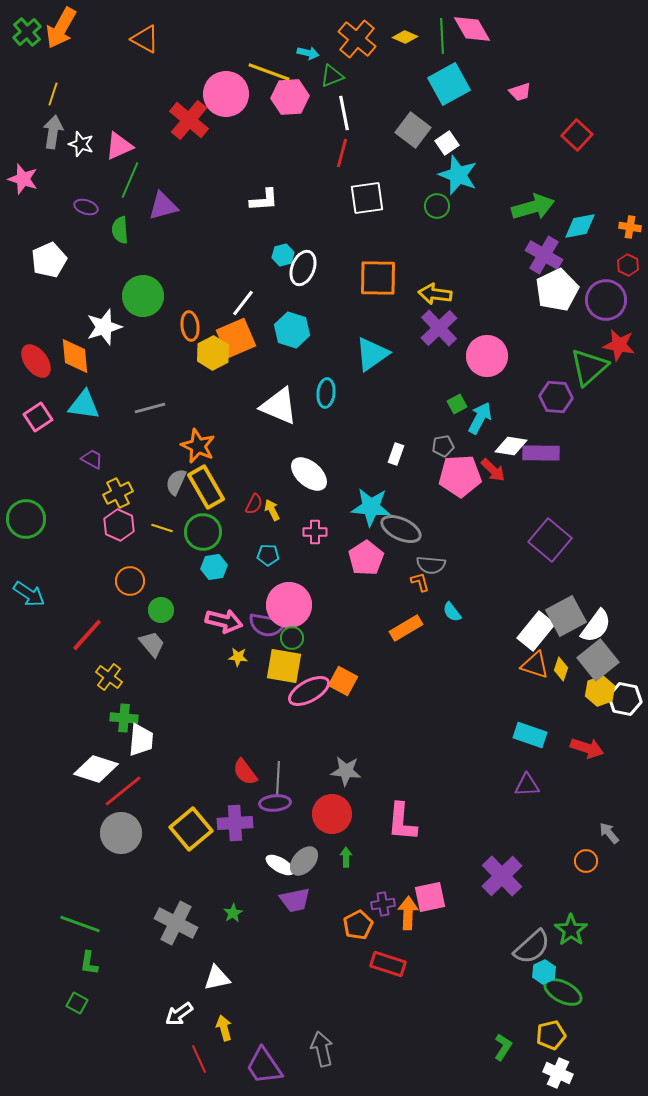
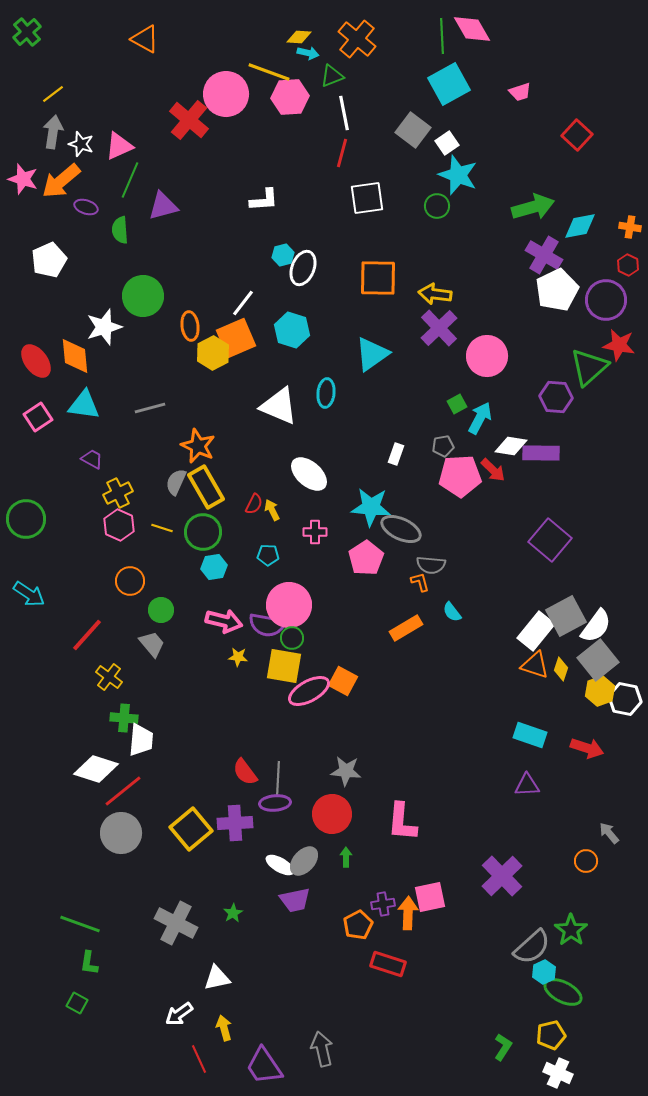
orange arrow at (61, 28): moved 153 px down; rotated 21 degrees clockwise
yellow diamond at (405, 37): moved 106 px left; rotated 20 degrees counterclockwise
yellow line at (53, 94): rotated 35 degrees clockwise
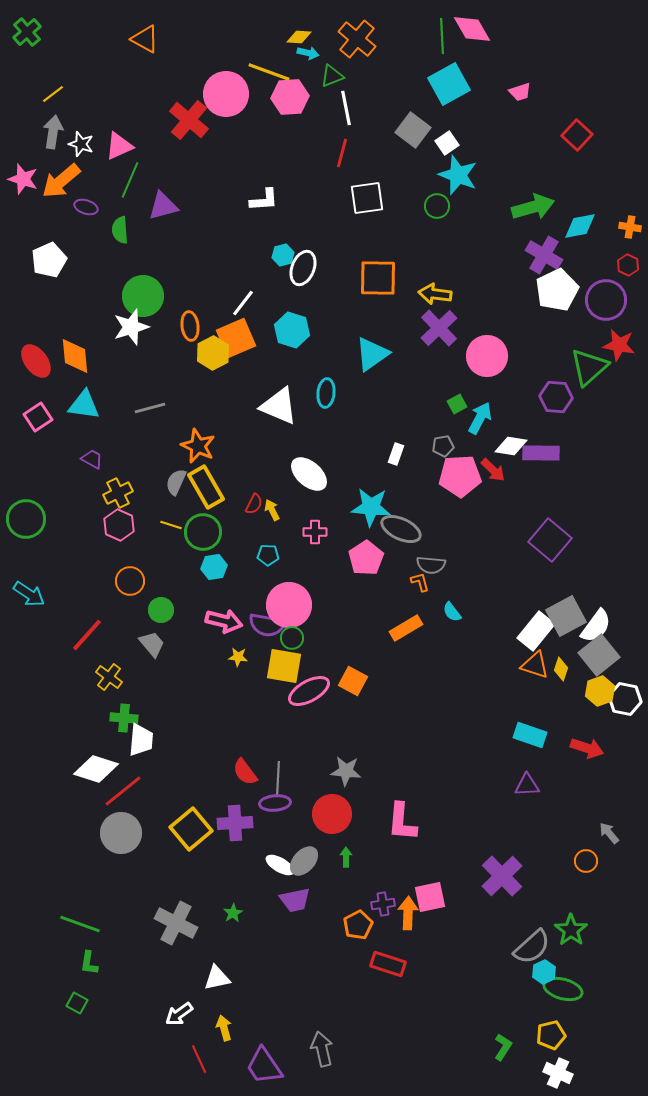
white line at (344, 113): moved 2 px right, 5 px up
white star at (104, 327): moved 27 px right
yellow line at (162, 528): moved 9 px right, 3 px up
gray square at (598, 660): moved 1 px right, 5 px up
orange square at (343, 681): moved 10 px right
green ellipse at (563, 992): moved 3 px up; rotated 12 degrees counterclockwise
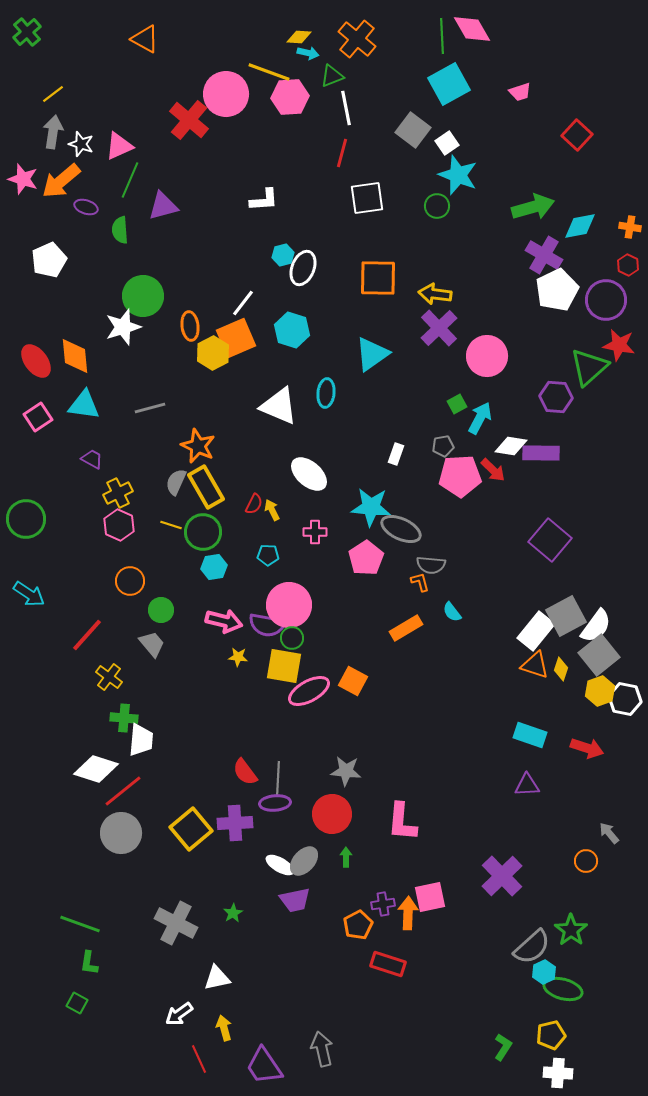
white star at (131, 327): moved 8 px left
white cross at (558, 1073): rotated 20 degrees counterclockwise
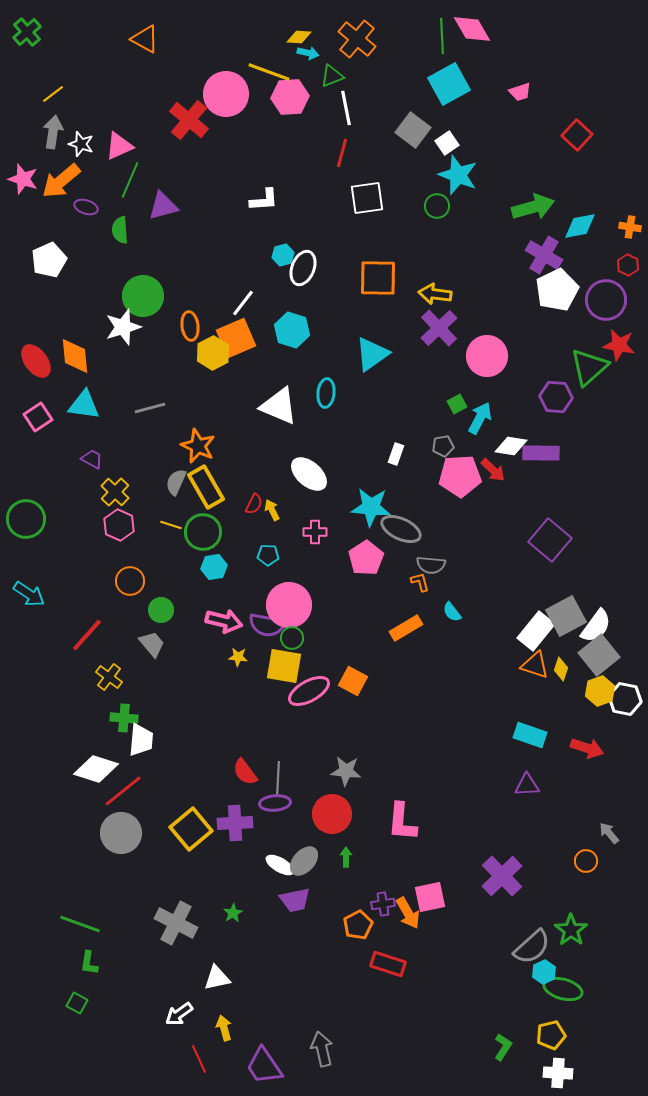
yellow cross at (118, 493): moved 3 px left, 1 px up; rotated 20 degrees counterclockwise
orange arrow at (408, 913): rotated 148 degrees clockwise
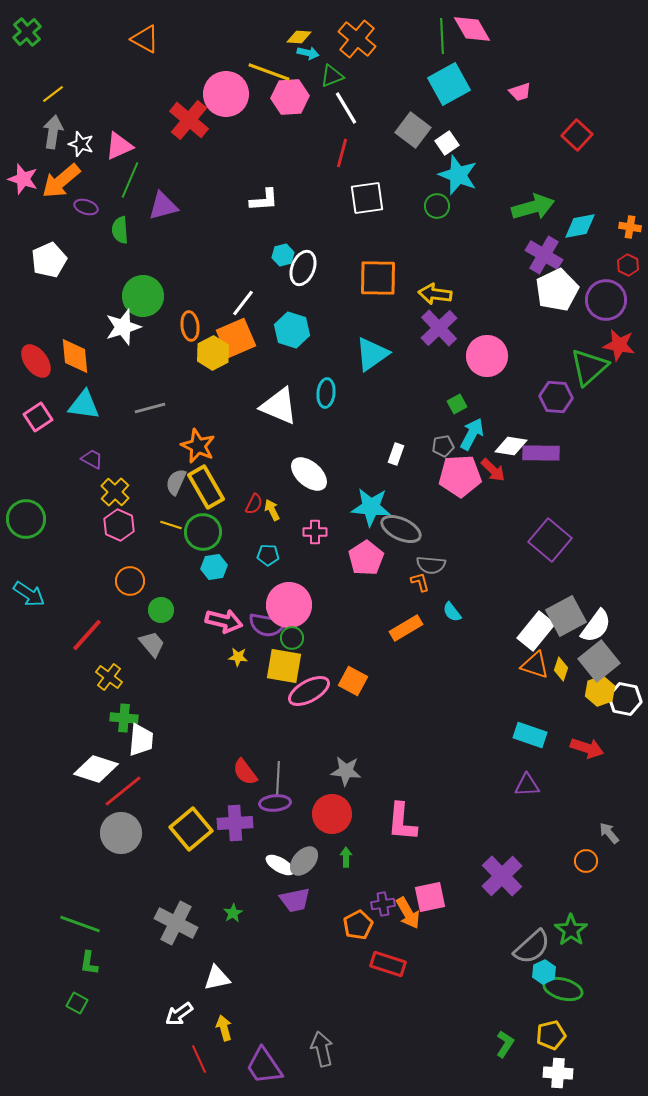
white line at (346, 108): rotated 20 degrees counterclockwise
cyan arrow at (480, 418): moved 8 px left, 16 px down
gray square at (599, 655): moved 6 px down
green L-shape at (503, 1047): moved 2 px right, 3 px up
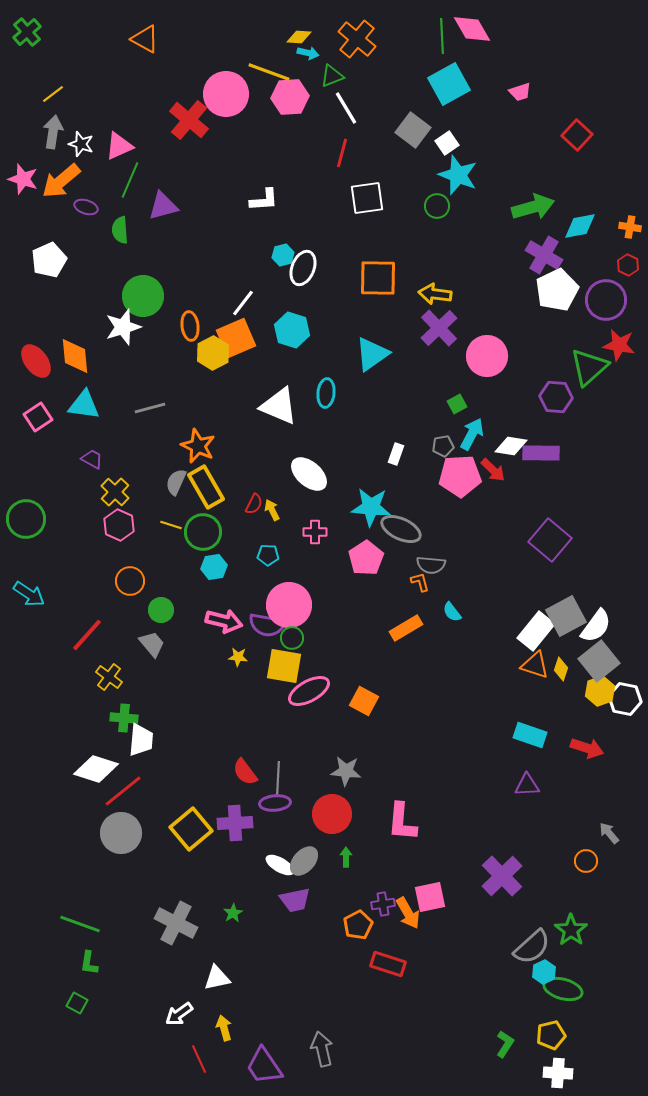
orange square at (353, 681): moved 11 px right, 20 px down
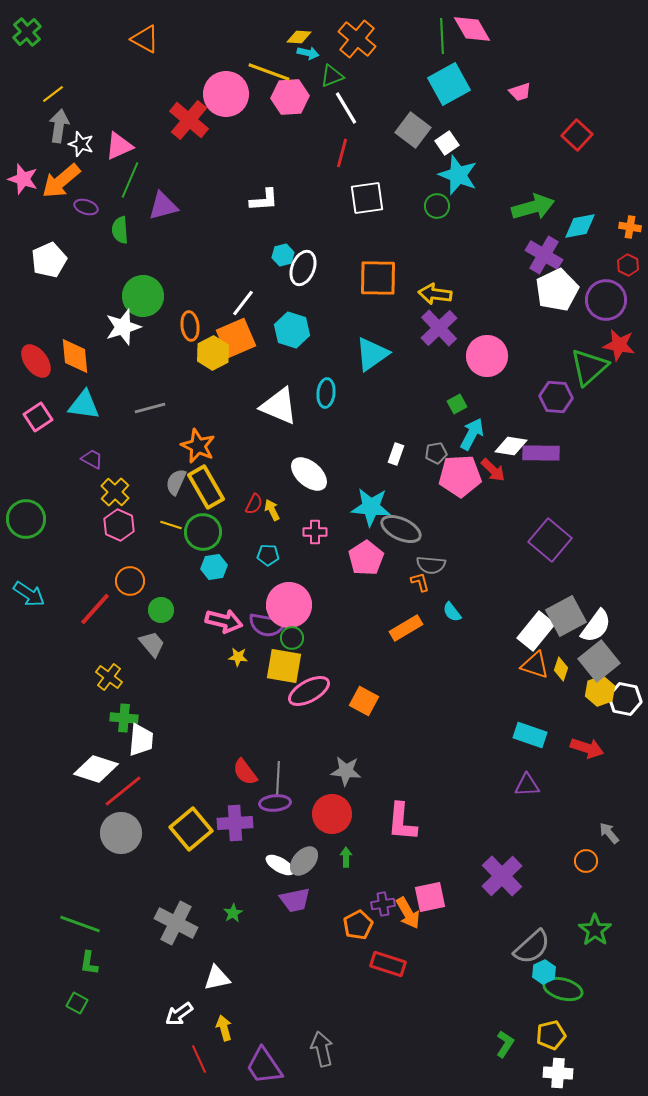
gray arrow at (53, 132): moved 6 px right, 6 px up
gray pentagon at (443, 446): moved 7 px left, 7 px down
red line at (87, 635): moved 8 px right, 26 px up
green star at (571, 930): moved 24 px right
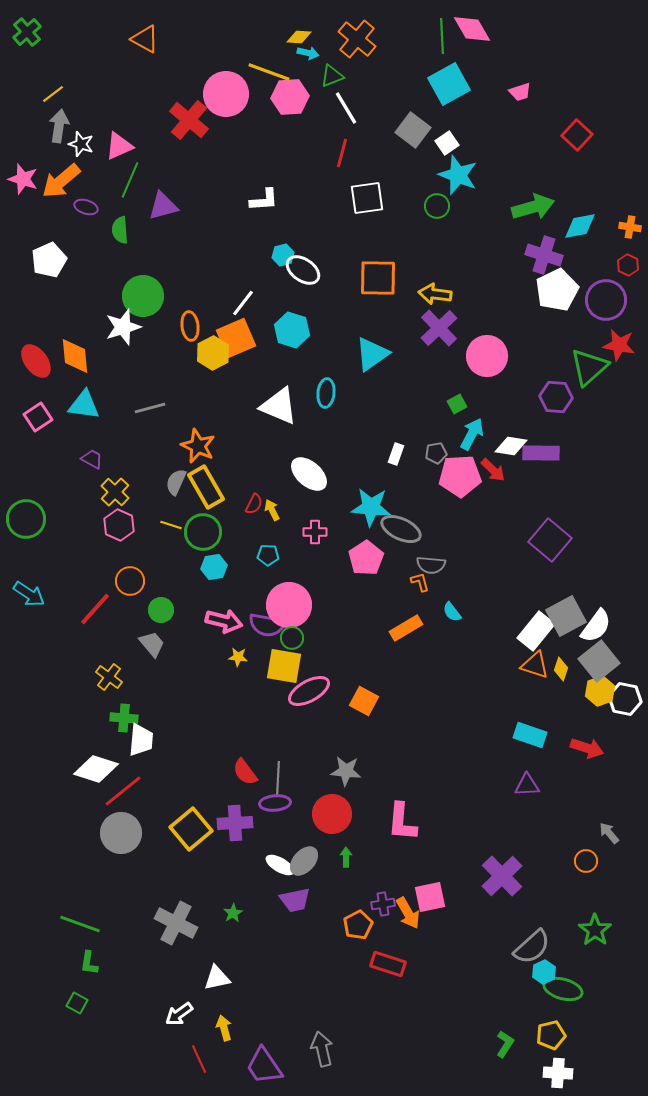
purple cross at (544, 255): rotated 12 degrees counterclockwise
white ellipse at (303, 268): moved 2 px down; rotated 76 degrees counterclockwise
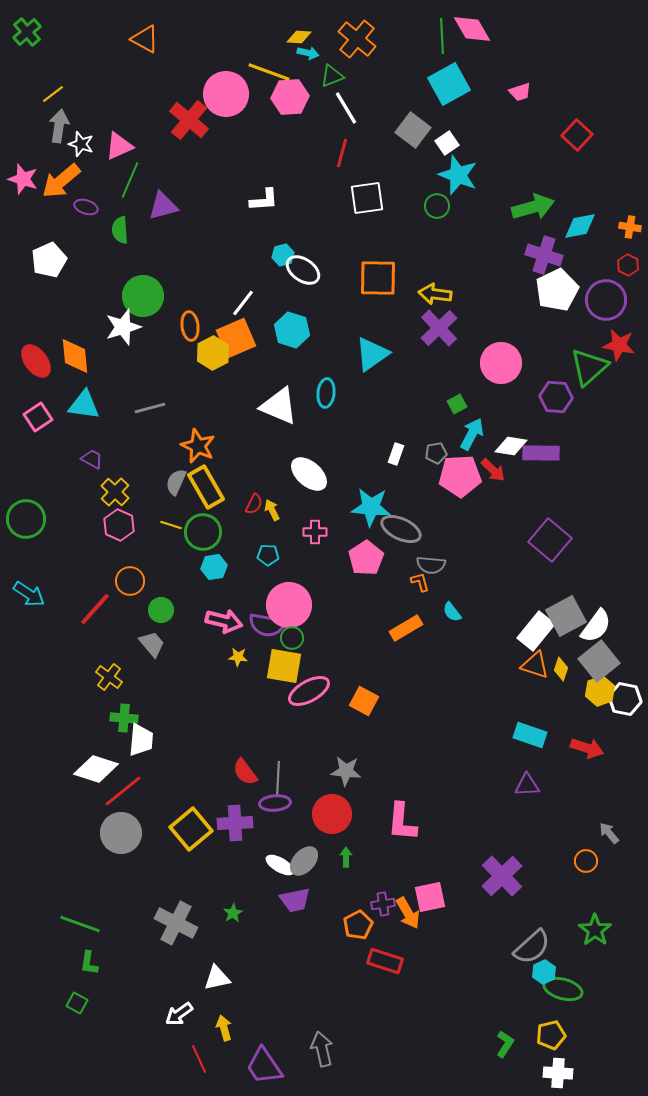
pink circle at (487, 356): moved 14 px right, 7 px down
red rectangle at (388, 964): moved 3 px left, 3 px up
